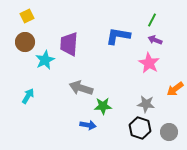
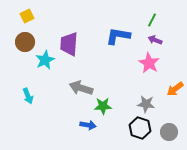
cyan arrow: rotated 126 degrees clockwise
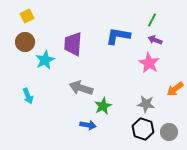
purple trapezoid: moved 4 px right
green star: rotated 24 degrees counterclockwise
black hexagon: moved 3 px right, 1 px down
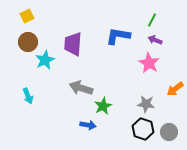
brown circle: moved 3 px right
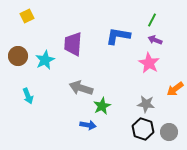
brown circle: moved 10 px left, 14 px down
green star: moved 1 px left
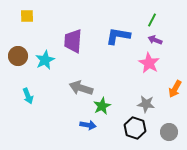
yellow square: rotated 24 degrees clockwise
purple trapezoid: moved 3 px up
orange arrow: rotated 24 degrees counterclockwise
black hexagon: moved 8 px left, 1 px up
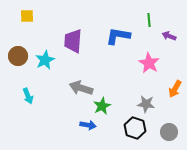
green line: moved 3 px left; rotated 32 degrees counterclockwise
purple arrow: moved 14 px right, 4 px up
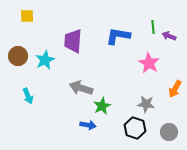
green line: moved 4 px right, 7 px down
